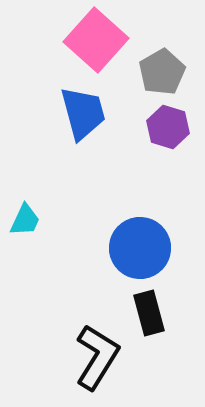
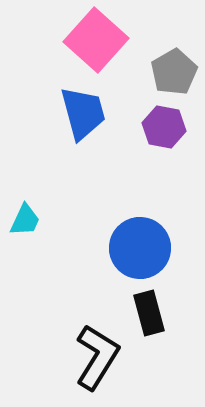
gray pentagon: moved 12 px right
purple hexagon: moved 4 px left; rotated 6 degrees counterclockwise
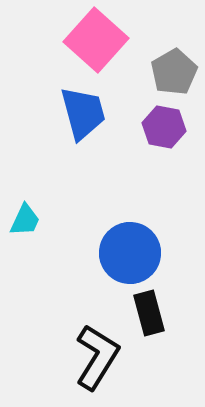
blue circle: moved 10 px left, 5 px down
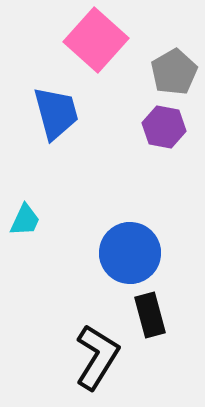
blue trapezoid: moved 27 px left
black rectangle: moved 1 px right, 2 px down
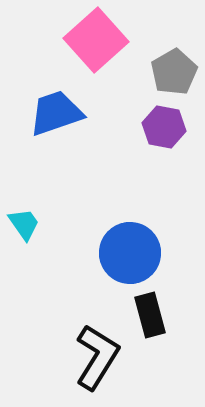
pink square: rotated 6 degrees clockwise
blue trapezoid: rotated 94 degrees counterclockwise
cyan trapezoid: moved 1 px left, 4 px down; rotated 60 degrees counterclockwise
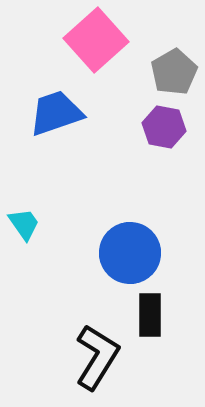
black rectangle: rotated 15 degrees clockwise
